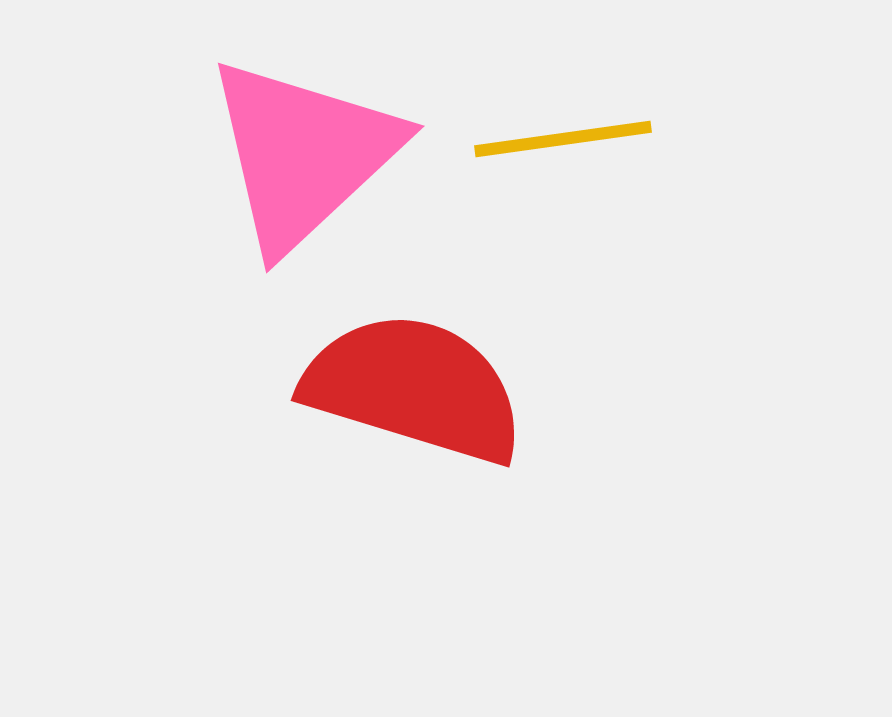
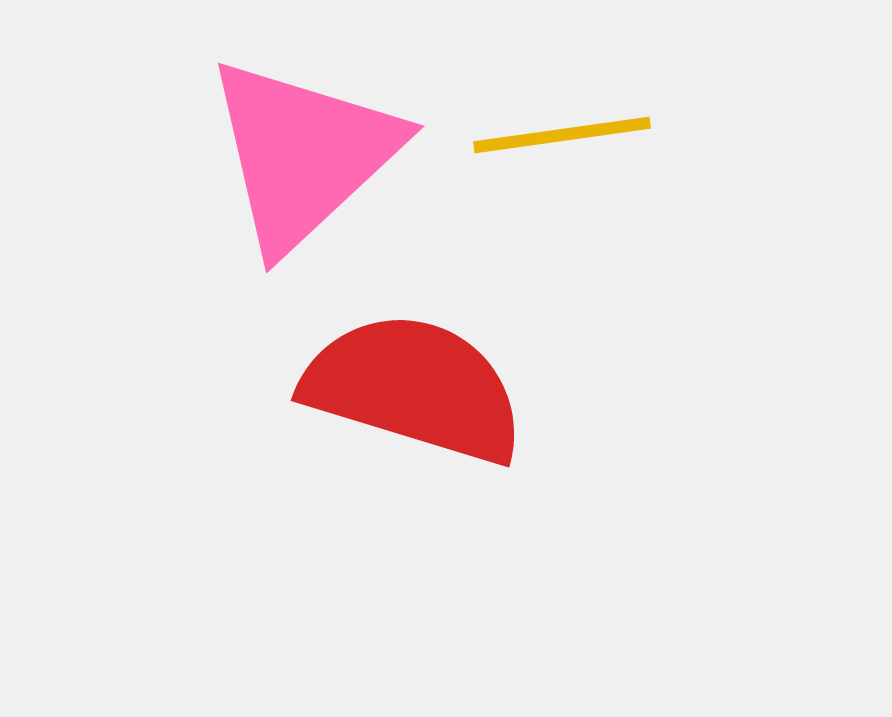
yellow line: moved 1 px left, 4 px up
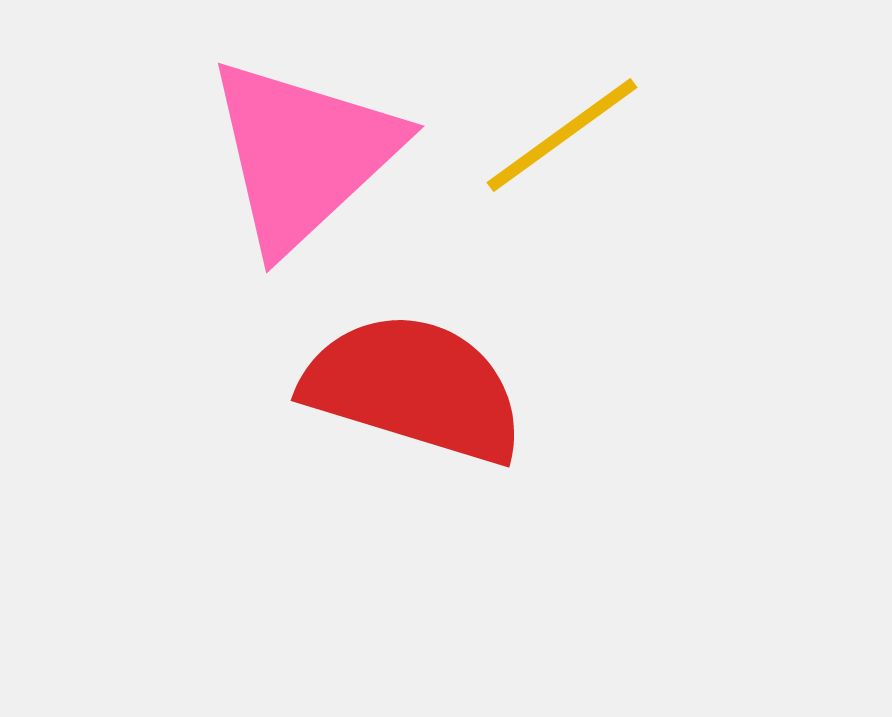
yellow line: rotated 28 degrees counterclockwise
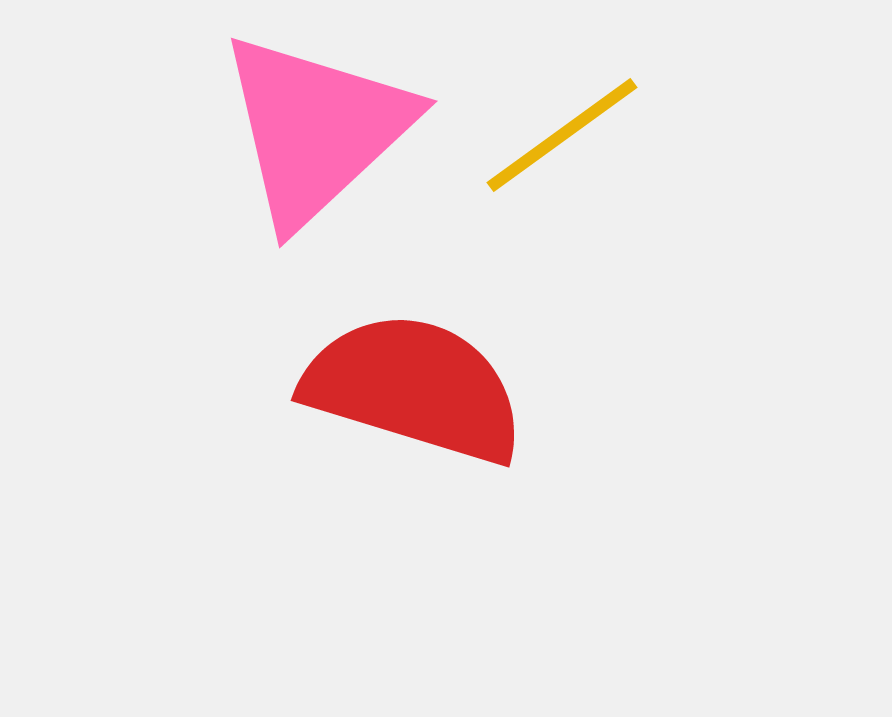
pink triangle: moved 13 px right, 25 px up
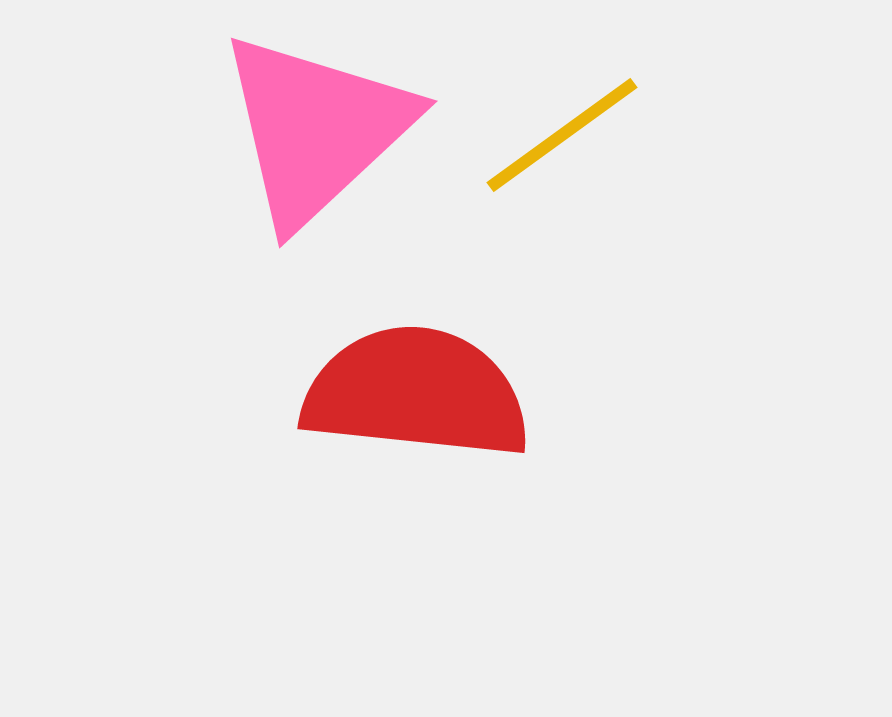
red semicircle: moved 2 px right, 5 px down; rotated 11 degrees counterclockwise
